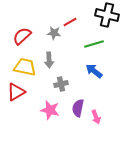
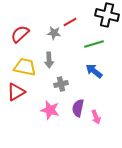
red semicircle: moved 2 px left, 2 px up
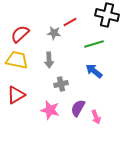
yellow trapezoid: moved 8 px left, 7 px up
red triangle: moved 3 px down
purple semicircle: rotated 18 degrees clockwise
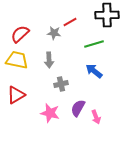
black cross: rotated 15 degrees counterclockwise
pink star: moved 3 px down
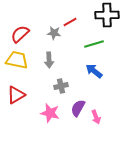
gray cross: moved 2 px down
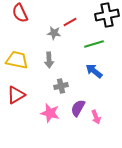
black cross: rotated 10 degrees counterclockwise
red semicircle: moved 21 px up; rotated 72 degrees counterclockwise
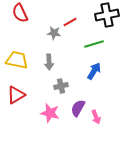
gray arrow: moved 2 px down
blue arrow: rotated 84 degrees clockwise
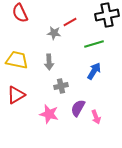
pink star: moved 1 px left, 1 px down
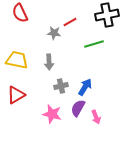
blue arrow: moved 9 px left, 16 px down
pink star: moved 3 px right
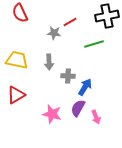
black cross: moved 1 px down
gray cross: moved 7 px right, 10 px up; rotated 16 degrees clockwise
